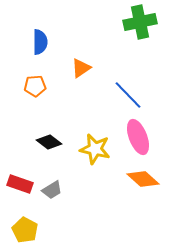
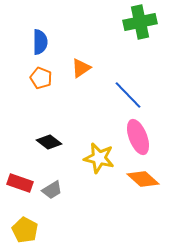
orange pentagon: moved 6 px right, 8 px up; rotated 25 degrees clockwise
yellow star: moved 4 px right, 9 px down
red rectangle: moved 1 px up
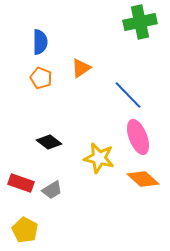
red rectangle: moved 1 px right
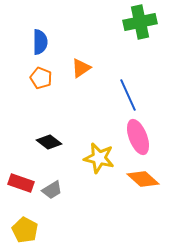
blue line: rotated 20 degrees clockwise
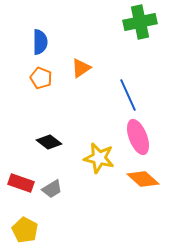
gray trapezoid: moved 1 px up
